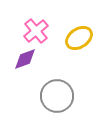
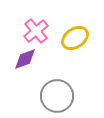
yellow ellipse: moved 4 px left
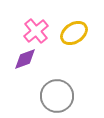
yellow ellipse: moved 1 px left, 5 px up
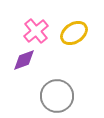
purple diamond: moved 1 px left, 1 px down
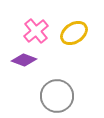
purple diamond: rotated 40 degrees clockwise
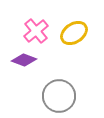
gray circle: moved 2 px right
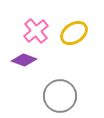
gray circle: moved 1 px right
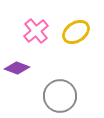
yellow ellipse: moved 2 px right, 1 px up
purple diamond: moved 7 px left, 8 px down
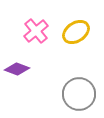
purple diamond: moved 1 px down
gray circle: moved 19 px right, 2 px up
